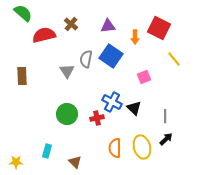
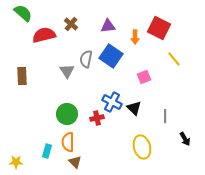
black arrow: moved 19 px right; rotated 104 degrees clockwise
orange semicircle: moved 47 px left, 6 px up
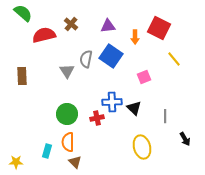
blue cross: rotated 30 degrees counterclockwise
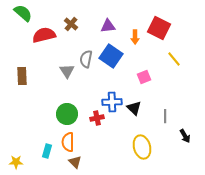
black arrow: moved 3 px up
